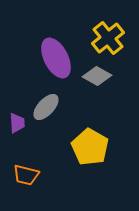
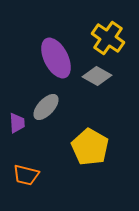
yellow cross: rotated 16 degrees counterclockwise
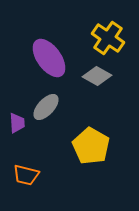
purple ellipse: moved 7 px left; rotated 9 degrees counterclockwise
yellow pentagon: moved 1 px right, 1 px up
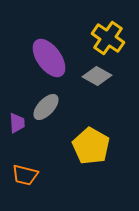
orange trapezoid: moved 1 px left
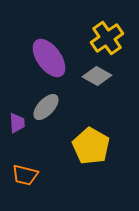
yellow cross: moved 1 px left; rotated 20 degrees clockwise
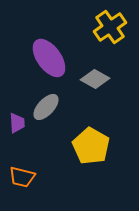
yellow cross: moved 3 px right, 11 px up
gray diamond: moved 2 px left, 3 px down
orange trapezoid: moved 3 px left, 2 px down
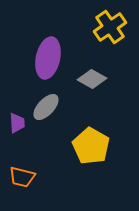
purple ellipse: moved 1 px left; rotated 48 degrees clockwise
gray diamond: moved 3 px left
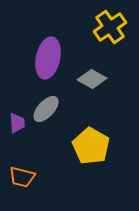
gray ellipse: moved 2 px down
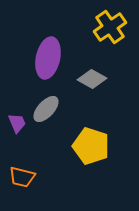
purple trapezoid: rotated 20 degrees counterclockwise
yellow pentagon: rotated 12 degrees counterclockwise
